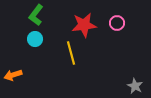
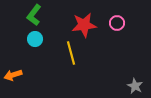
green L-shape: moved 2 px left
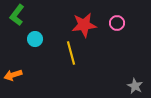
green L-shape: moved 17 px left
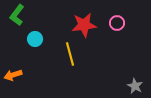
yellow line: moved 1 px left, 1 px down
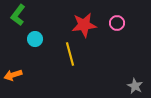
green L-shape: moved 1 px right
